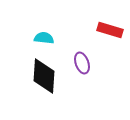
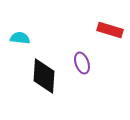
cyan semicircle: moved 24 px left
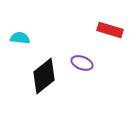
purple ellipse: rotated 50 degrees counterclockwise
black diamond: rotated 48 degrees clockwise
